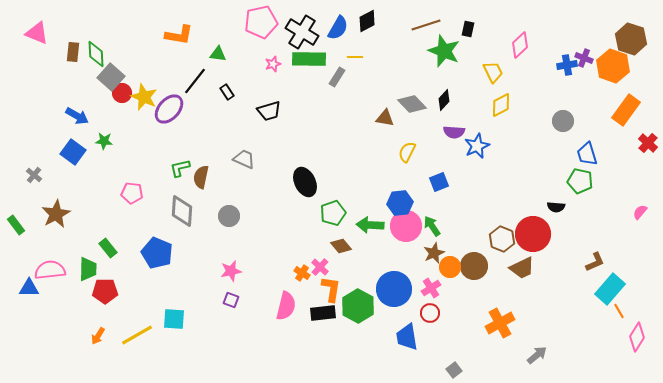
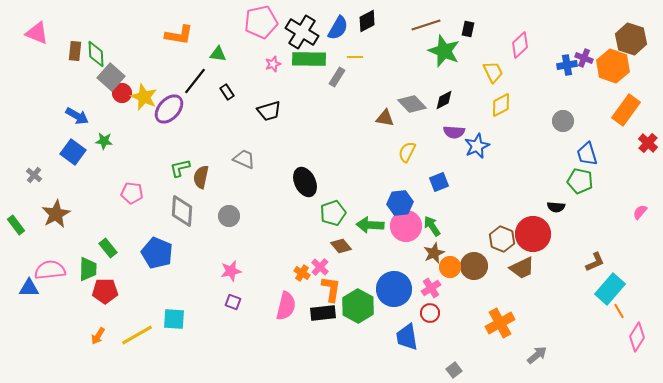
brown rectangle at (73, 52): moved 2 px right, 1 px up
black diamond at (444, 100): rotated 20 degrees clockwise
purple square at (231, 300): moved 2 px right, 2 px down
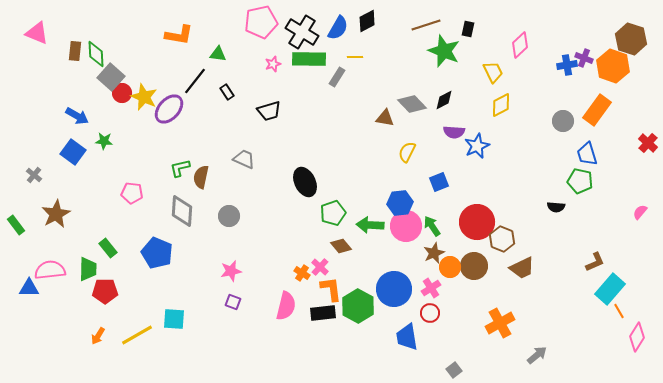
orange rectangle at (626, 110): moved 29 px left
red circle at (533, 234): moved 56 px left, 12 px up
orange L-shape at (331, 289): rotated 16 degrees counterclockwise
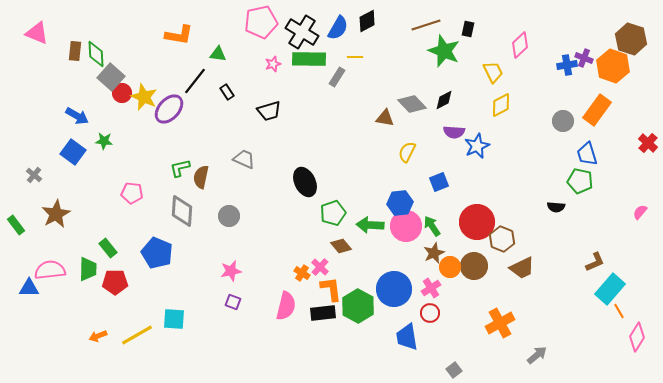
red pentagon at (105, 291): moved 10 px right, 9 px up
orange arrow at (98, 336): rotated 36 degrees clockwise
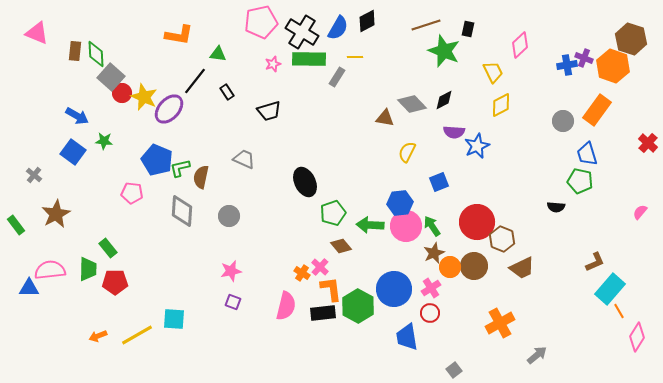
blue pentagon at (157, 253): moved 93 px up
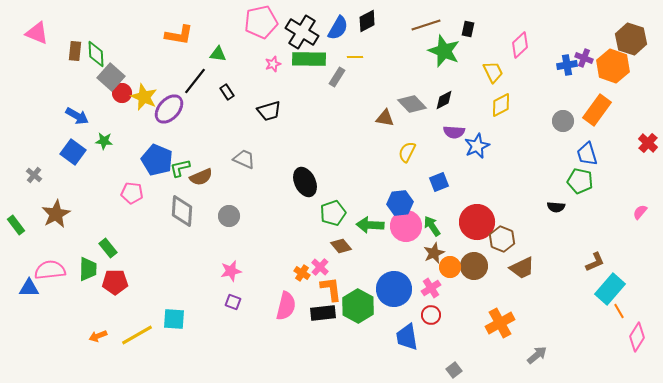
brown semicircle at (201, 177): rotated 125 degrees counterclockwise
red circle at (430, 313): moved 1 px right, 2 px down
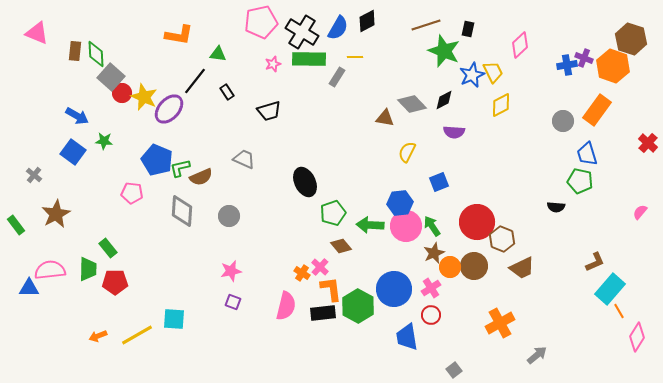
blue star at (477, 146): moved 5 px left, 71 px up
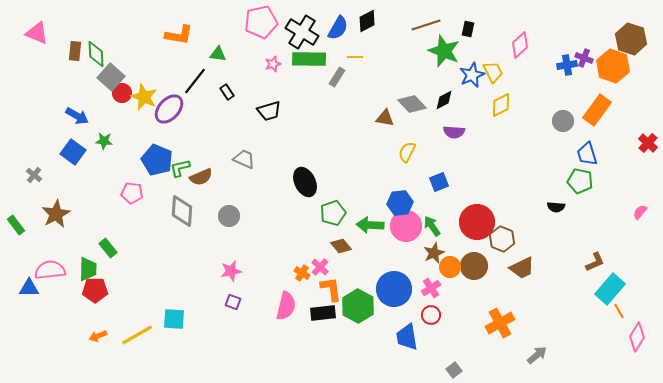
red pentagon at (115, 282): moved 20 px left, 8 px down
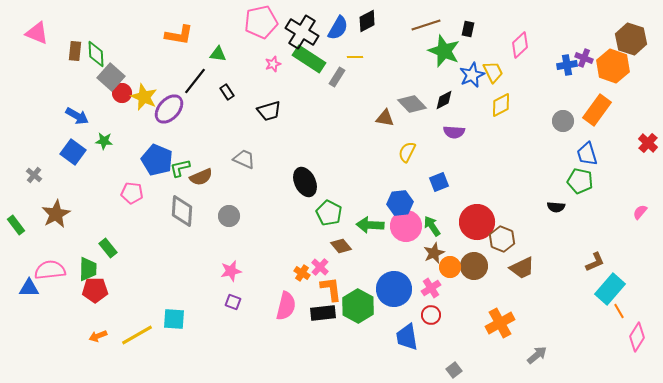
green rectangle at (309, 59): rotated 32 degrees clockwise
green pentagon at (333, 213): moved 4 px left; rotated 25 degrees counterclockwise
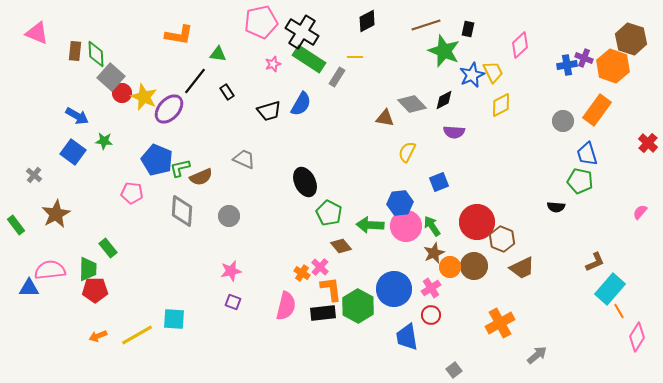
blue semicircle at (338, 28): moved 37 px left, 76 px down
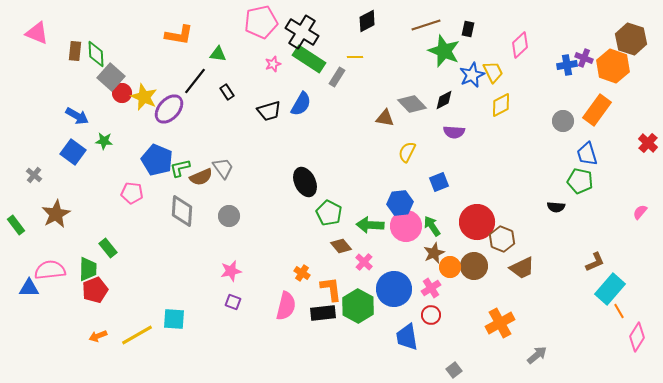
gray trapezoid at (244, 159): moved 21 px left, 9 px down; rotated 30 degrees clockwise
pink cross at (320, 267): moved 44 px right, 5 px up
red pentagon at (95, 290): rotated 20 degrees counterclockwise
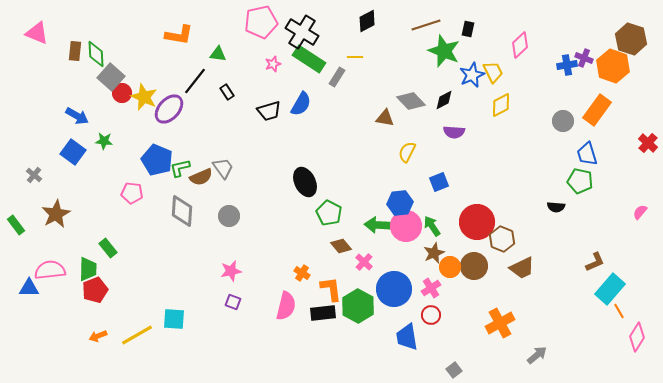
gray diamond at (412, 104): moved 1 px left, 3 px up
green arrow at (370, 225): moved 8 px right
